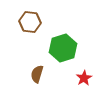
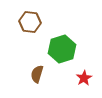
green hexagon: moved 1 px left, 1 px down
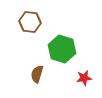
green hexagon: rotated 24 degrees counterclockwise
red star: rotated 21 degrees clockwise
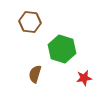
brown semicircle: moved 2 px left
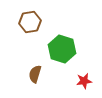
brown hexagon: rotated 15 degrees counterclockwise
red star: moved 3 px down
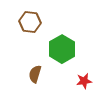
brown hexagon: rotated 15 degrees clockwise
green hexagon: rotated 12 degrees clockwise
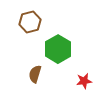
brown hexagon: rotated 20 degrees counterclockwise
green hexagon: moved 4 px left
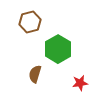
red star: moved 4 px left, 2 px down
